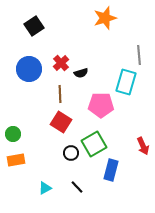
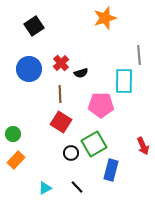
cyan rectangle: moved 2 px left, 1 px up; rotated 15 degrees counterclockwise
orange rectangle: rotated 36 degrees counterclockwise
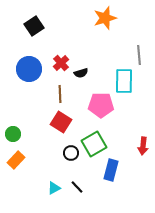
red arrow: rotated 30 degrees clockwise
cyan triangle: moved 9 px right
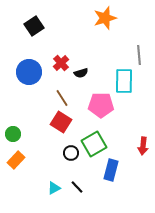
blue circle: moved 3 px down
brown line: moved 2 px right, 4 px down; rotated 30 degrees counterclockwise
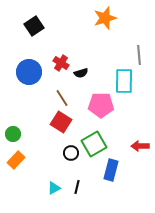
red cross: rotated 14 degrees counterclockwise
red arrow: moved 3 px left; rotated 84 degrees clockwise
black line: rotated 56 degrees clockwise
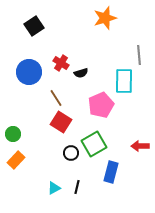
brown line: moved 6 px left
pink pentagon: rotated 25 degrees counterclockwise
blue rectangle: moved 2 px down
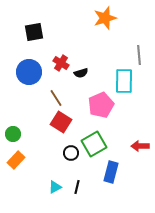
black square: moved 6 px down; rotated 24 degrees clockwise
cyan triangle: moved 1 px right, 1 px up
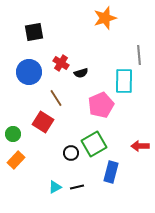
red square: moved 18 px left
black line: rotated 64 degrees clockwise
